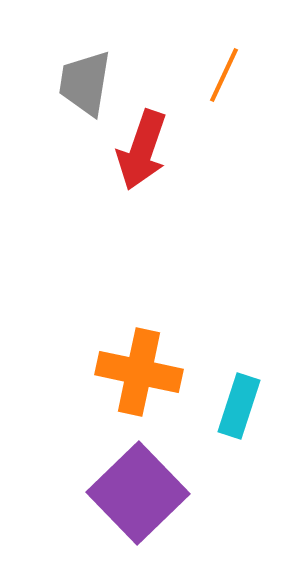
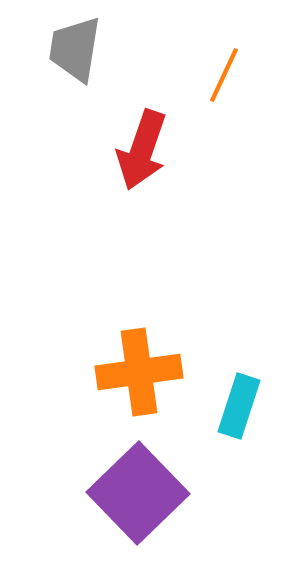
gray trapezoid: moved 10 px left, 34 px up
orange cross: rotated 20 degrees counterclockwise
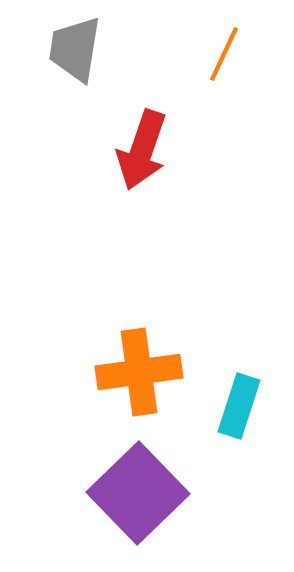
orange line: moved 21 px up
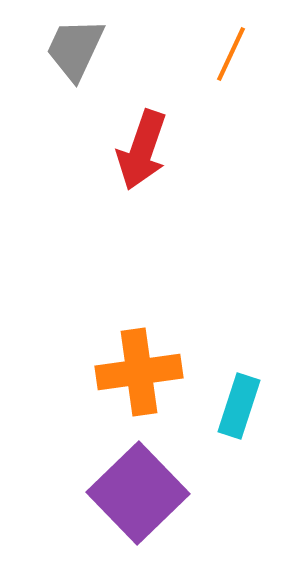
gray trapezoid: rotated 16 degrees clockwise
orange line: moved 7 px right
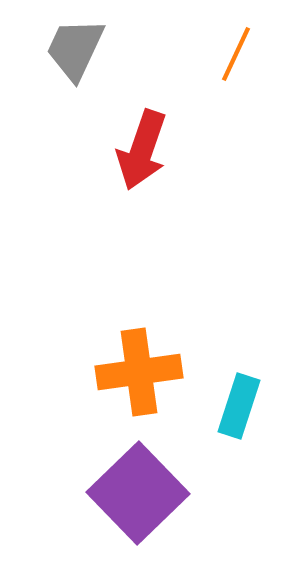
orange line: moved 5 px right
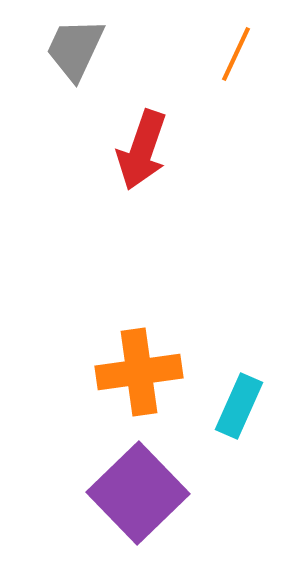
cyan rectangle: rotated 6 degrees clockwise
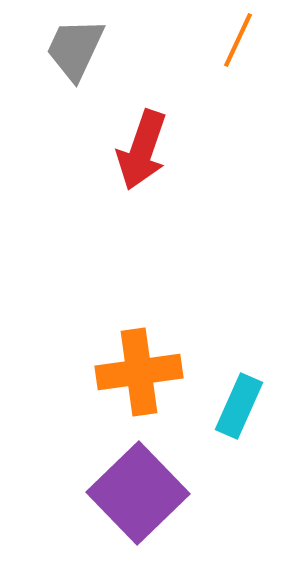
orange line: moved 2 px right, 14 px up
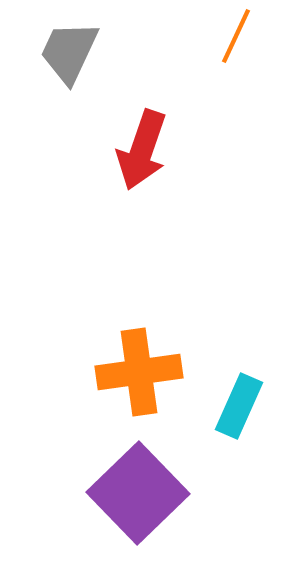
orange line: moved 2 px left, 4 px up
gray trapezoid: moved 6 px left, 3 px down
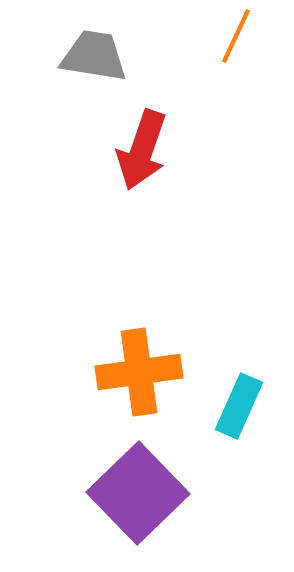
gray trapezoid: moved 25 px right, 4 px down; rotated 74 degrees clockwise
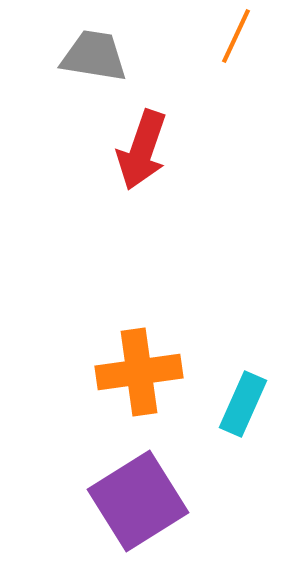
cyan rectangle: moved 4 px right, 2 px up
purple square: moved 8 px down; rotated 12 degrees clockwise
